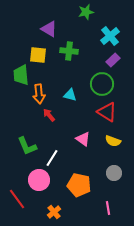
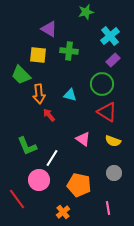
green trapezoid: rotated 40 degrees counterclockwise
orange cross: moved 9 px right
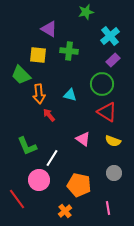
orange cross: moved 2 px right, 1 px up
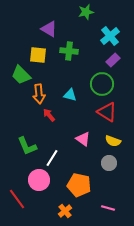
gray circle: moved 5 px left, 10 px up
pink line: rotated 64 degrees counterclockwise
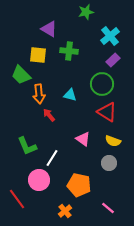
pink line: rotated 24 degrees clockwise
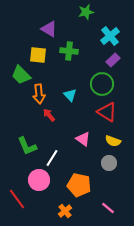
cyan triangle: rotated 32 degrees clockwise
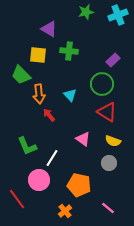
cyan cross: moved 8 px right, 21 px up; rotated 18 degrees clockwise
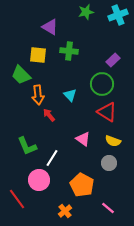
purple triangle: moved 1 px right, 2 px up
orange arrow: moved 1 px left, 1 px down
orange pentagon: moved 3 px right; rotated 15 degrees clockwise
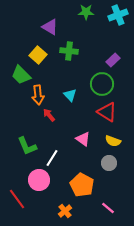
green star: rotated 14 degrees clockwise
yellow square: rotated 36 degrees clockwise
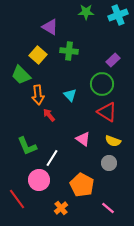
orange cross: moved 4 px left, 3 px up
